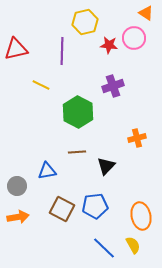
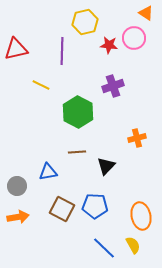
blue triangle: moved 1 px right, 1 px down
blue pentagon: rotated 10 degrees clockwise
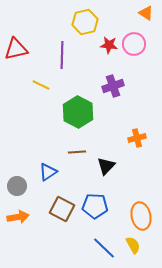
pink circle: moved 6 px down
purple line: moved 4 px down
blue triangle: rotated 24 degrees counterclockwise
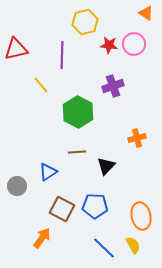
yellow line: rotated 24 degrees clockwise
orange arrow: moved 24 px right, 21 px down; rotated 45 degrees counterclockwise
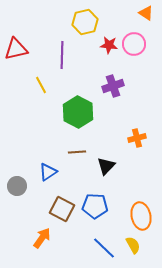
yellow line: rotated 12 degrees clockwise
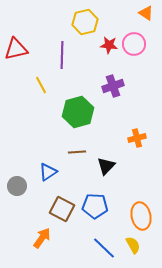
green hexagon: rotated 16 degrees clockwise
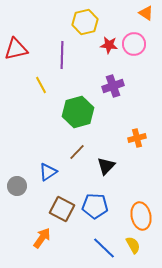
brown line: rotated 42 degrees counterclockwise
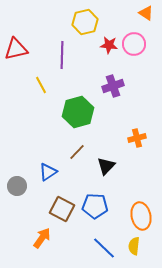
yellow semicircle: moved 1 px right, 1 px down; rotated 144 degrees counterclockwise
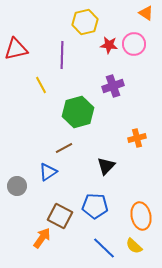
brown line: moved 13 px left, 4 px up; rotated 18 degrees clockwise
brown square: moved 2 px left, 7 px down
yellow semicircle: rotated 54 degrees counterclockwise
